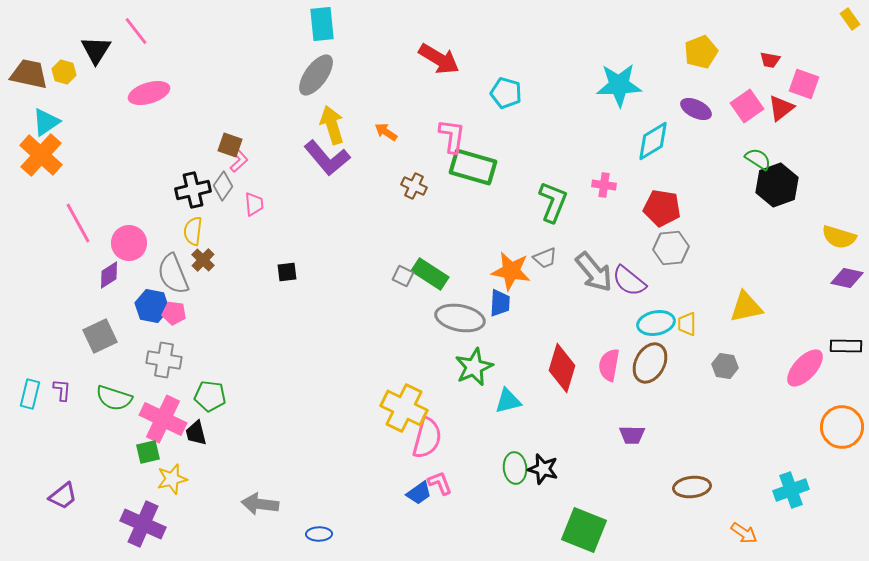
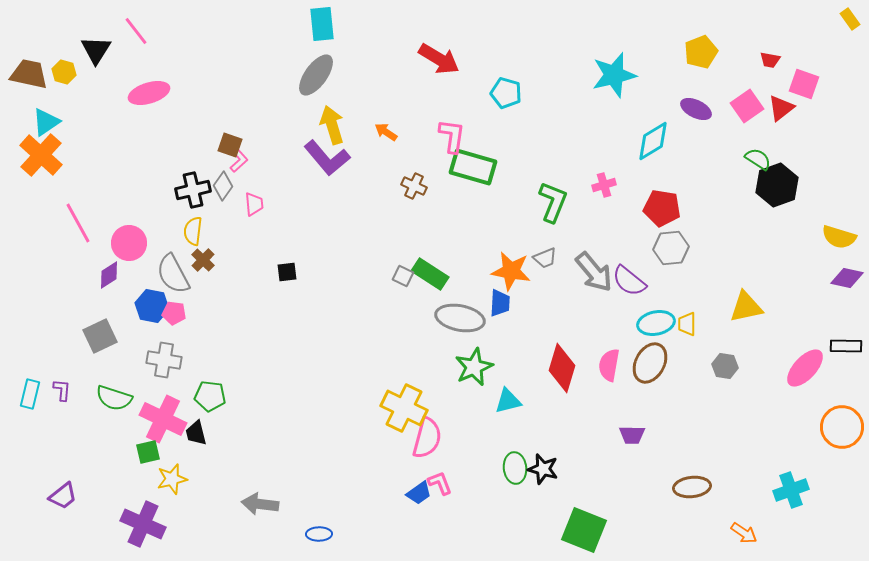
cyan star at (619, 85): moved 5 px left, 10 px up; rotated 12 degrees counterclockwise
pink cross at (604, 185): rotated 25 degrees counterclockwise
gray semicircle at (173, 274): rotated 6 degrees counterclockwise
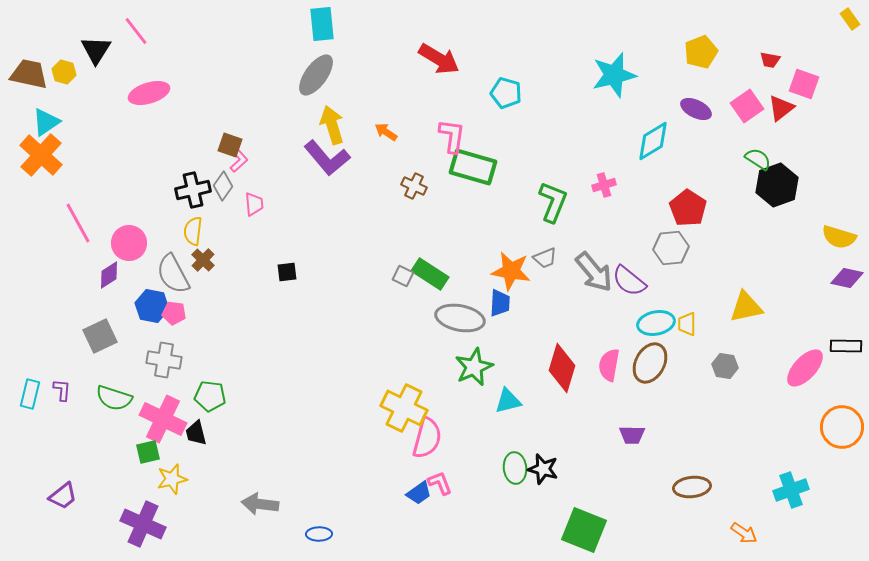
red pentagon at (662, 208): moved 26 px right; rotated 24 degrees clockwise
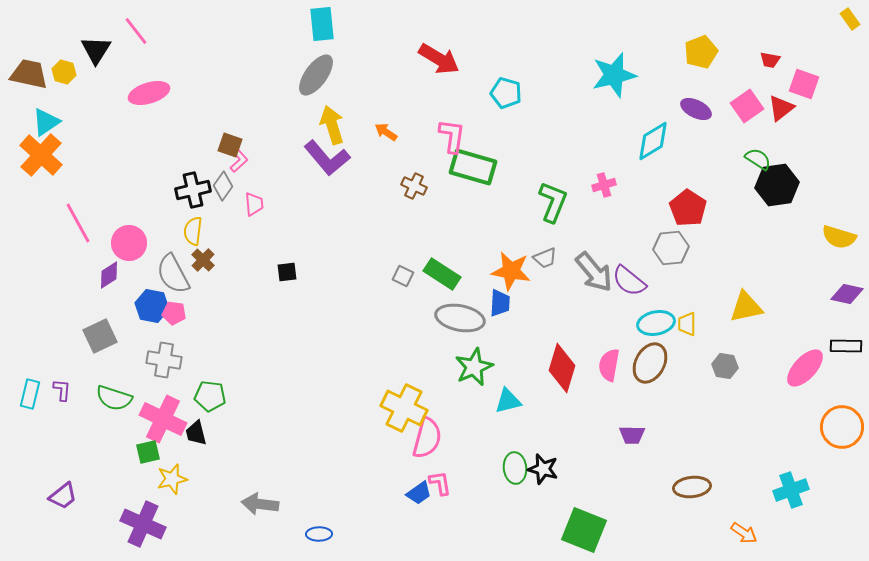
black hexagon at (777, 185): rotated 12 degrees clockwise
green rectangle at (430, 274): moved 12 px right
purple diamond at (847, 278): moved 16 px down
pink L-shape at (440, 483): rotated 12 degrees clockwise
